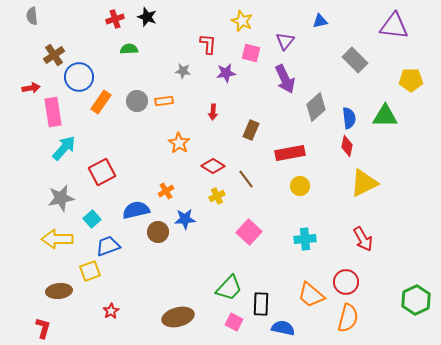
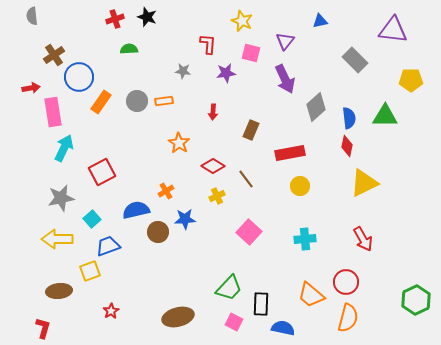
purple triangle at (394, 26): moved 1 px left, 4 px down
cyan arrow at (64, 148): rotated 16 degrees counterclockwise
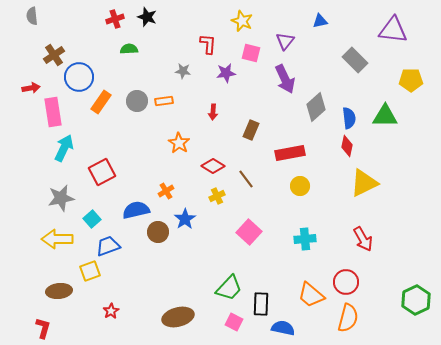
blue star at (185, 219): rotated 30 degrees counterclockwise
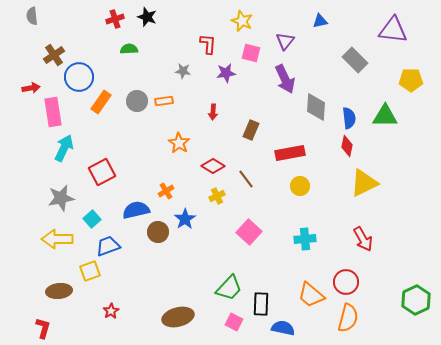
gray diamond at (316, 107): rotated 44 degrees counterclockwise
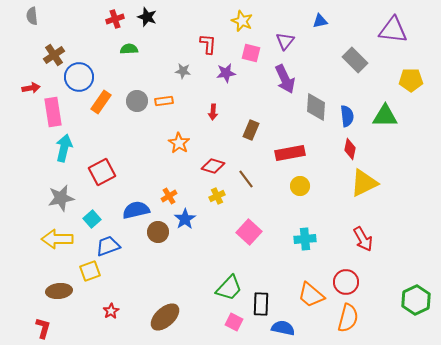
blue semicircle at (349, 118): moved 2 px left, 2 px up
red diamond at (347, 146): moved 3 px right, 3 px down
cyan arrow at (64, 148): rotated 12 degrees counterclockwise
red diamond at (213, 166): rotated 15 degrees counterclockwise
orange cross at (166, 191): moved 3 px right, 5 px down
brown ellipse at (178, 317): moved 13 px left; rotated 28 degrees counterclockwise
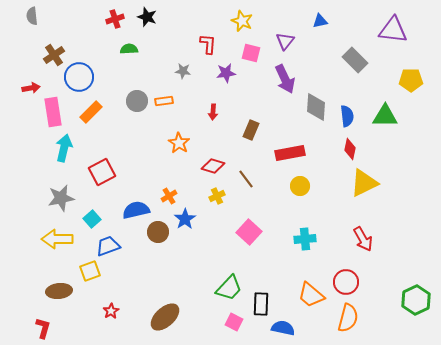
orange rectangle at (101, 102): moved 10 px left, 10 px down; rotated 10 degrees clockwise
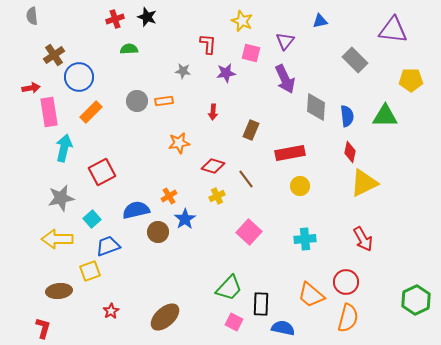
pink rectangle at (53, 112): moved 4 px left
orange star at (179, 143): rotated 30 degrees clockwise
red diamond at (350, 149): moved 3 px down
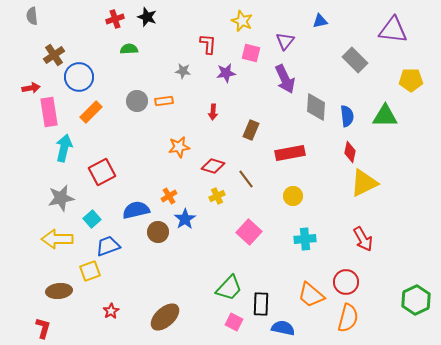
orange star at (179, 143): moved 4 px down
yellow circle at (300, 186): moved 7 px left, 10 px down
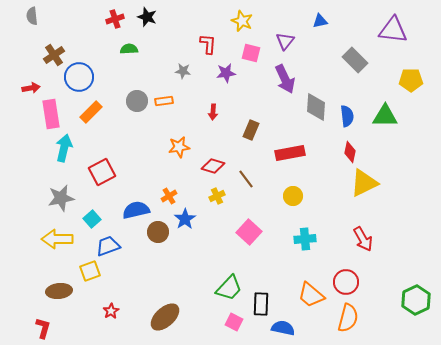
pink rectangle at (49, 112): moved 2 px right, 2 px down
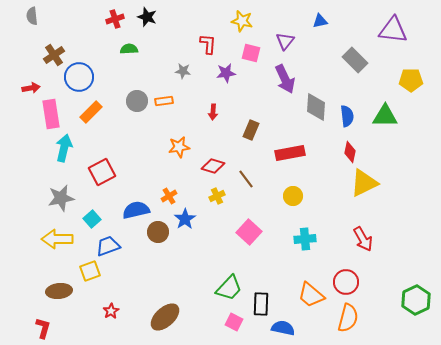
yellow star at (242, 21): rotated 10 degrees counterclockwise
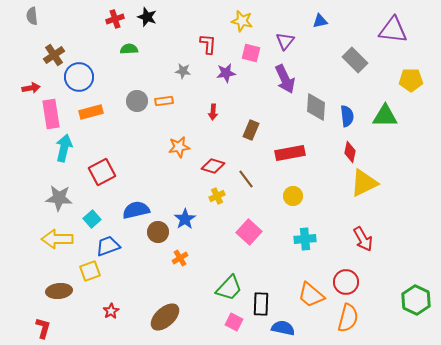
orange rectangle at (91, 112): rotated 30 degrees clockwise
orange cross at (169, 196): moved 11 px right, 62 px down
gray star at (61, 198): moved 2 px left; rotated 16 degrees clockwise
green hexagon at (416, 300): rotated 8 degrees counterclockwise
